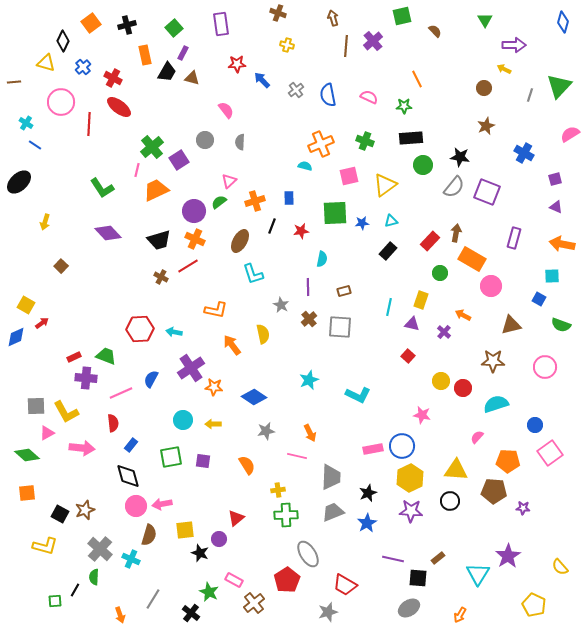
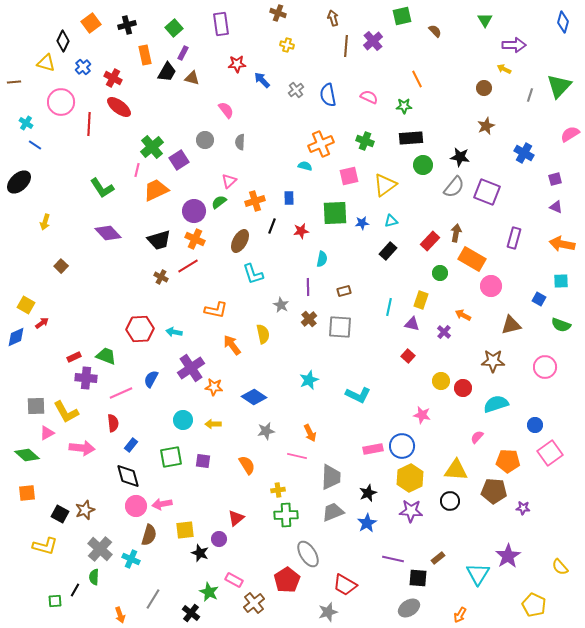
cyan square at (552, 276): moved 9 px right, 5 px down
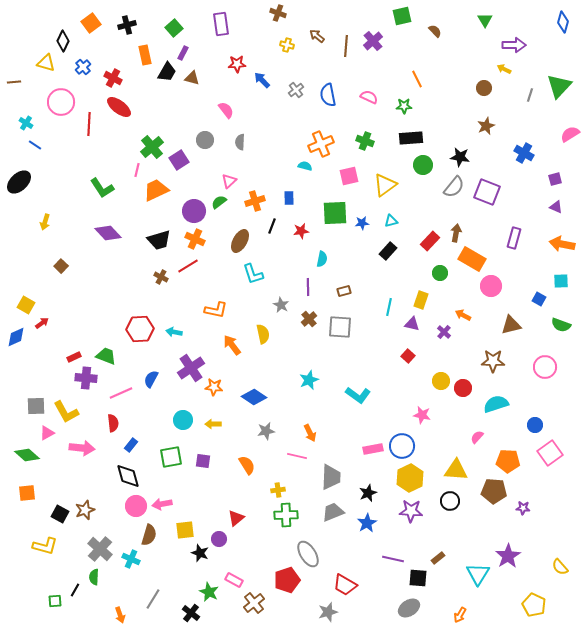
brown arrow at (333, 18): moved 16 px left, 18 px down; rotated 35 degrees counterclockwise
cyan L-shape at (358, 395): rotated 10 degrees clockwise
red pentagon at (287, 580): rotated 15 degrees clockwise
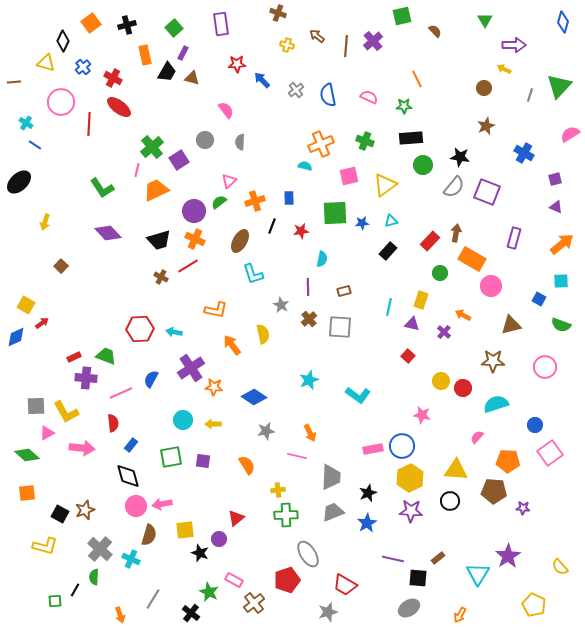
orange arrow at (562, 244): rotated 130 degrees clockwise
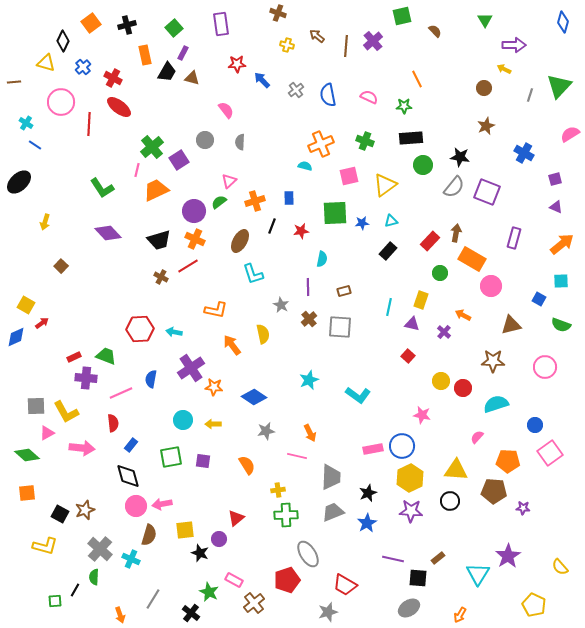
blue semicircle at (151, 379): rotated 18 degrees counterclockwise
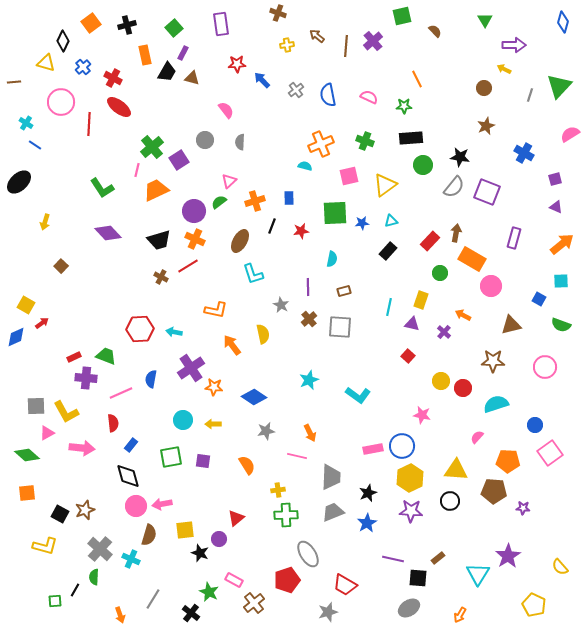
yellow cross at (287, 45): rotated 24 degrees counterclockwise
cyan semicircle at (322, 259): moved 10 px right
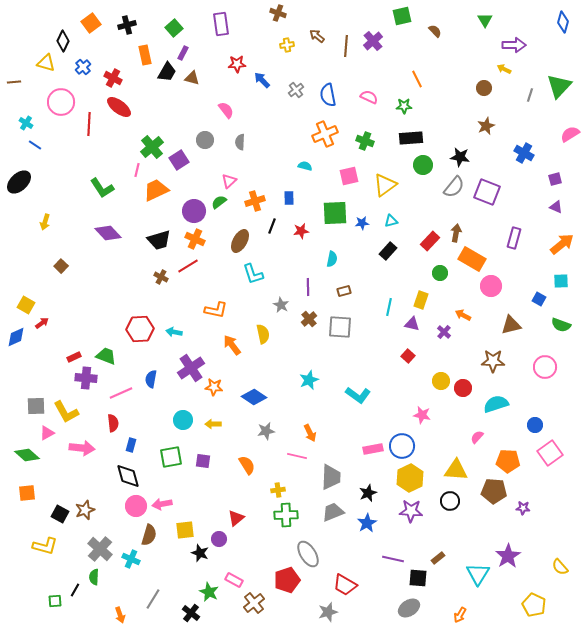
orange cross at (321, 144): moved 4 px right, 10 px up
blue rectangle at (131, 445): rotated 24 degrees counterclockwise
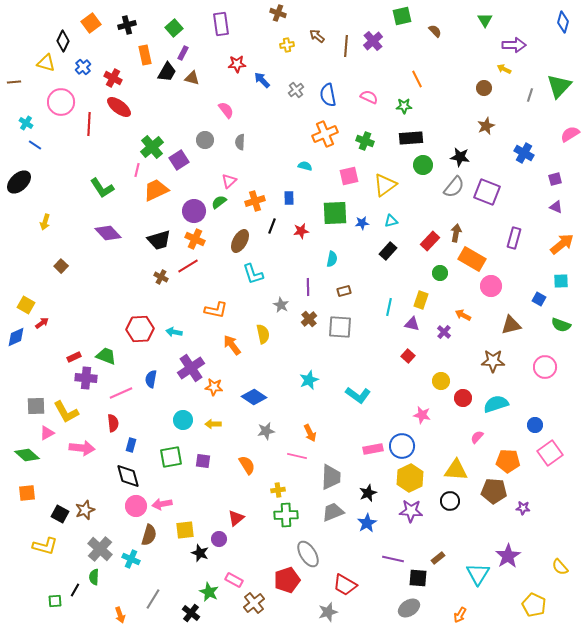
red circle at (463, 388): moved 10 px down
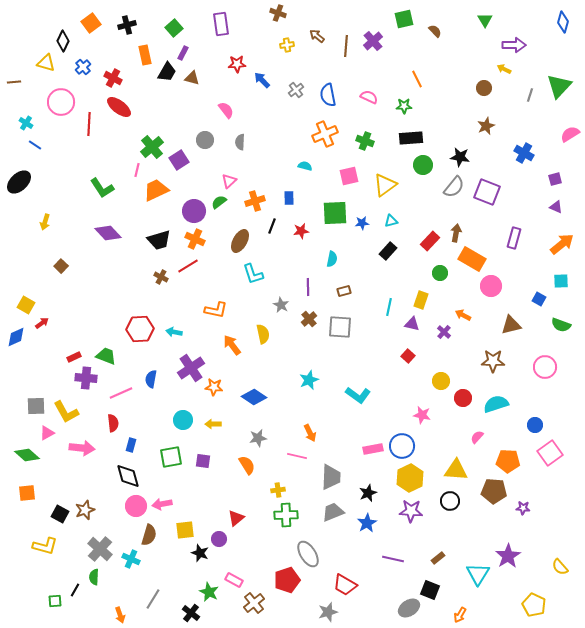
green square at (402, 16): moved 2 px right, 3 px down
gray star at (266, 431): moved 8 px left, 7 px down
black square at (418, 578): moved 12 px right, 12 px down; rotated 18 degrees clockwise
